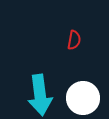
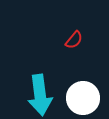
red semicircle: rotated 30 degrees clockwise
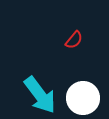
cyan arrow: rotated 30 degrees counterclockwise
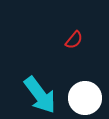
white circle: moved 2 px right
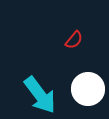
white circle: moved 3 px right, 9 px up
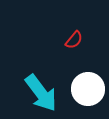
cyan arrow: moved 1 px right, 2 px up
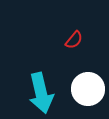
cyan arrow: rotated 24 degrees clockwise
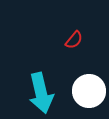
white circle: moved 1 px right, 2 px down
